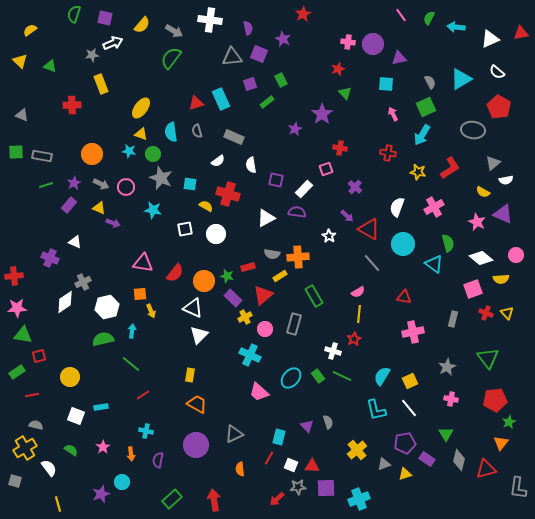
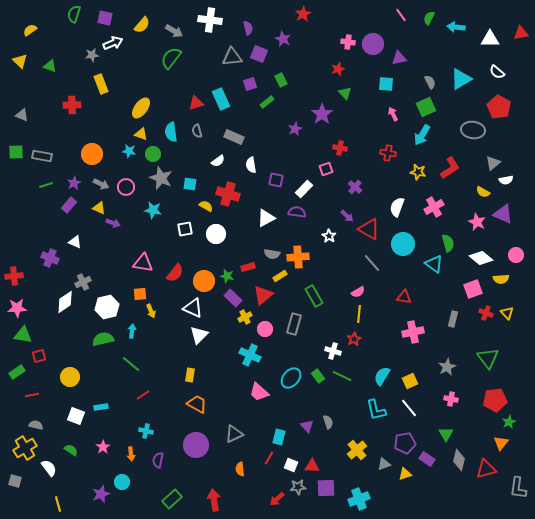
white triangle at (490, 39): rotated 24 degrees clockwise
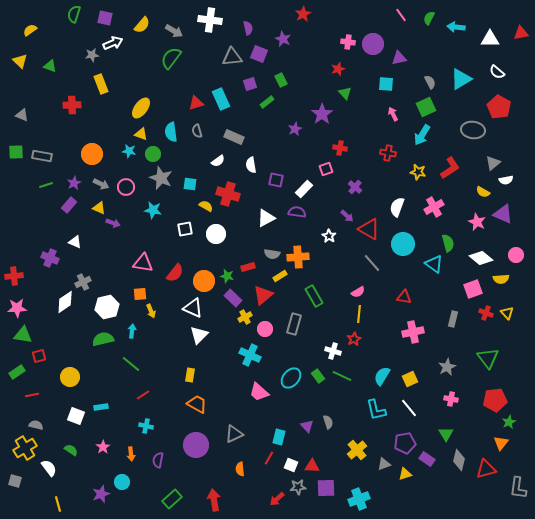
yellow square at (410, 381): moved 2 px up
cyan cross at (146, 431): moved 5 px up
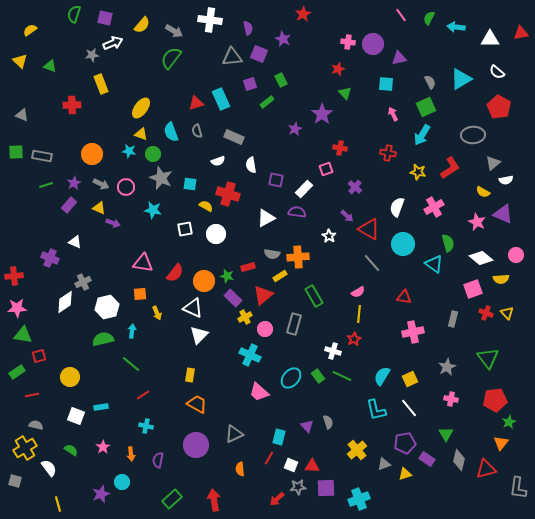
gray ellipse at (473, 130): moved 5 px down; rotated 10 degrees counterclockwise
cyan semicircle at (171, 132): rotated 12 degrees counterclockwise
white semicircle at (218, 161): rotated 16 degrees clockwise
yellow arrow at (151, 311): moved 6 px right, 2 px down
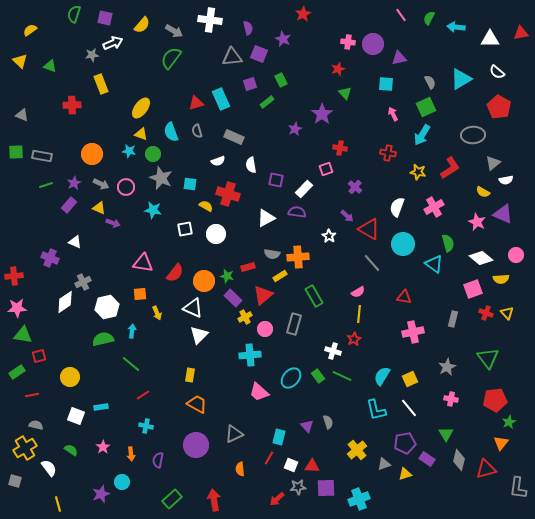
cyan cross at (250, 355): rotated 30 degrees counterclockwise
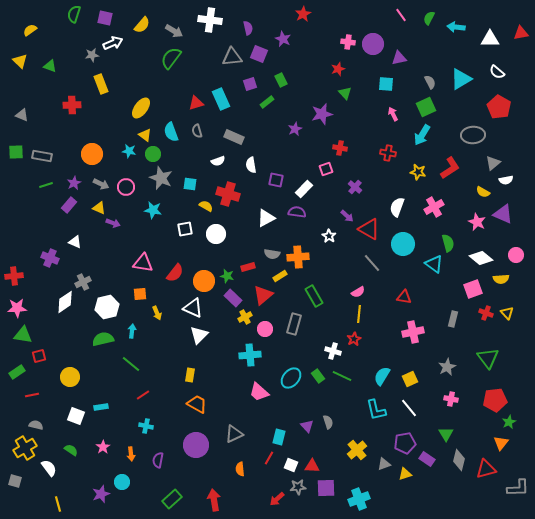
purple star at (322, 114): rotated 20 degrees clockwise
yellow triangle at (141, 134): moved 4 px right, 1 px down; rotated 16 degrees clockwise
gray L-shape at (518, 488): rotated 100 degrees counterclockwise
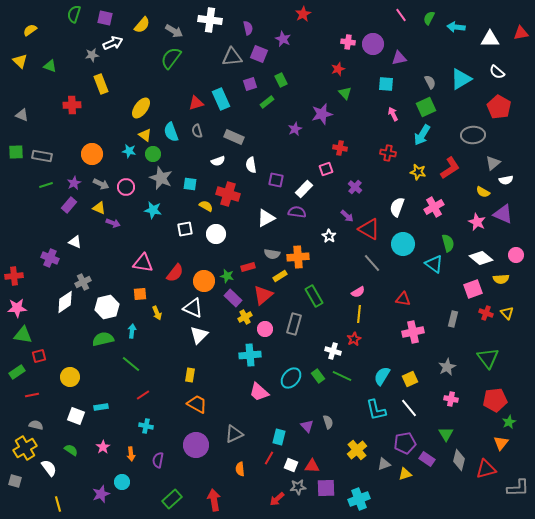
red triangle at (404, 297): moved 1 px left, 2 px down
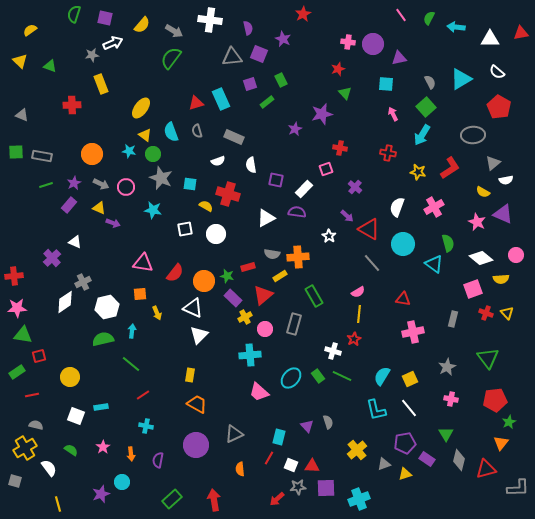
green square at (426, 107): rotated 18 degrees counterclockwise
purple cross at (50, 258): moved 2 px right; rotated 24 degrees clockwise
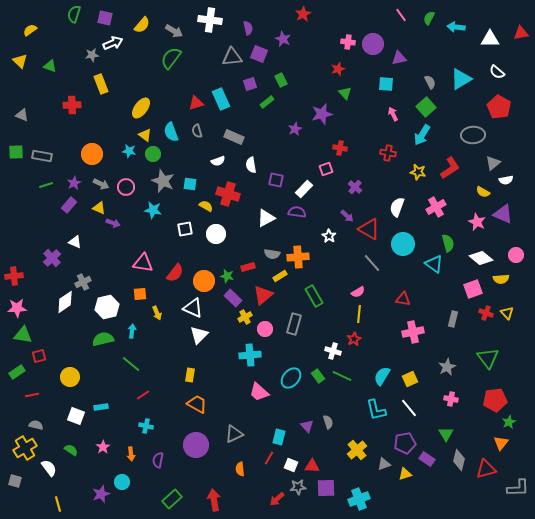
gray star at (161, 178): moved 2 px right, 3 px down
pink cross at (434, 207): moved 2 px right
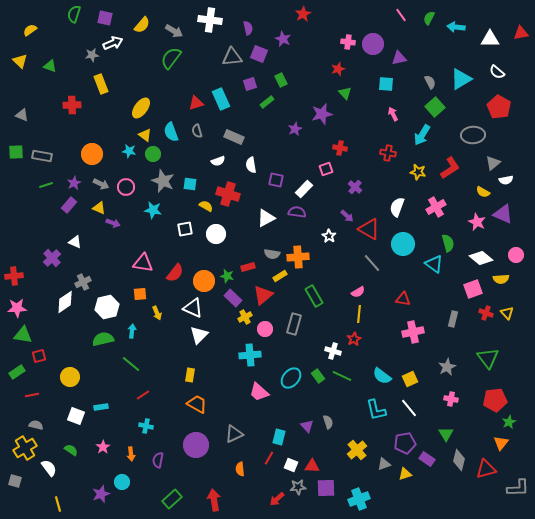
green square at (426, 107): moved 9 px right
cyan semicircle at (382, 376): rotated 84 degrees counterclockwise
